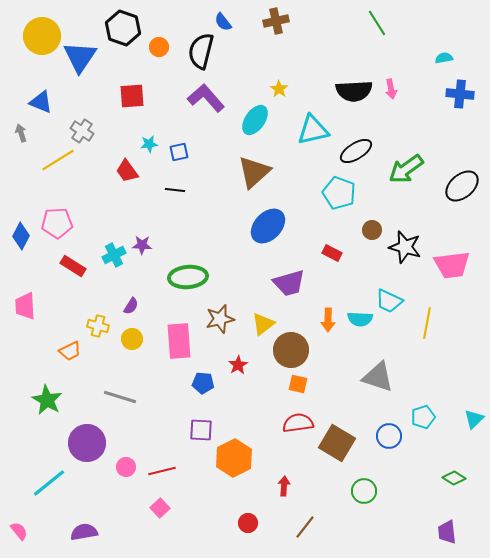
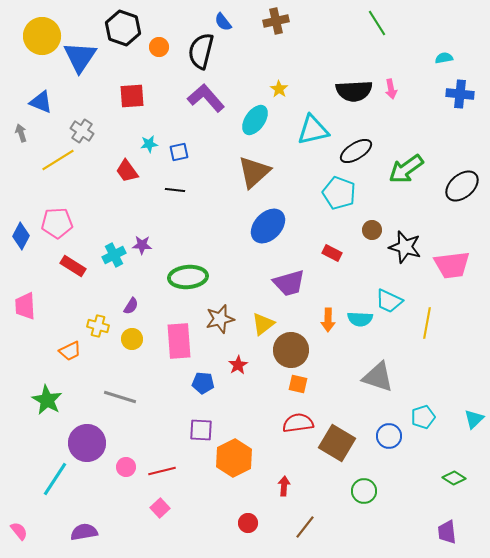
cyan line at (49, 483): moved 6 px right, 4 px up; rotated 18 degrees counterclockwise
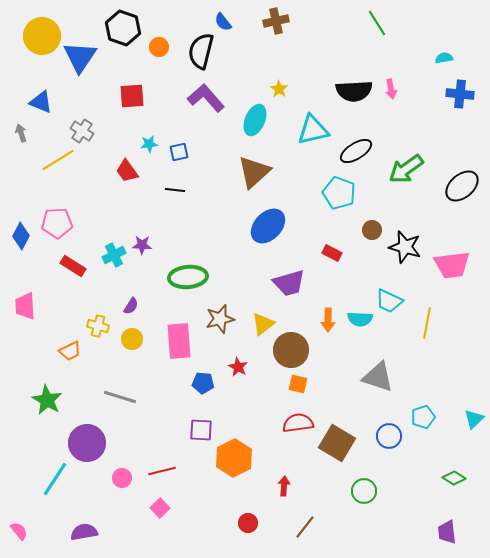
cyan ellipse at (255, 120): rotated 12 degrees counterclockwise
red star at (238, 365): moved 2 px down; rotated 12 degrees counterclockwise
pink circle at (126, 467): moved 4 px left, 11 px down
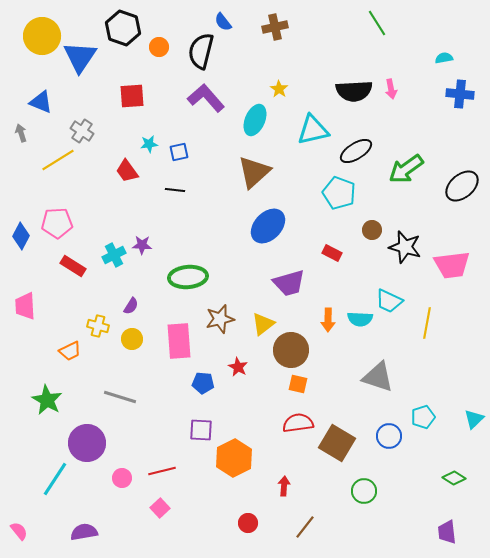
brown cross at (276, 21): moved 1 px left, 6 px down
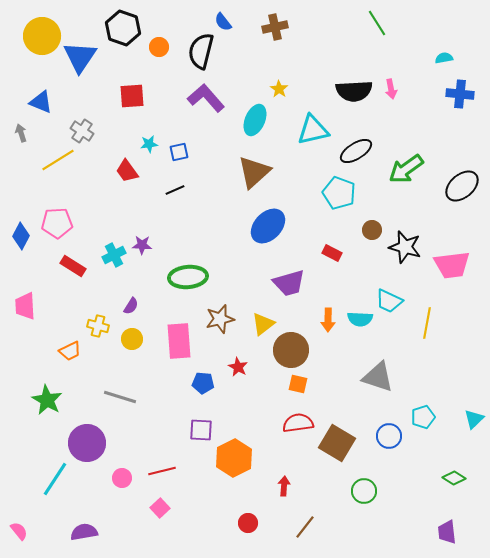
black line at (175, 190): rotated 30 degrees counterclockwise
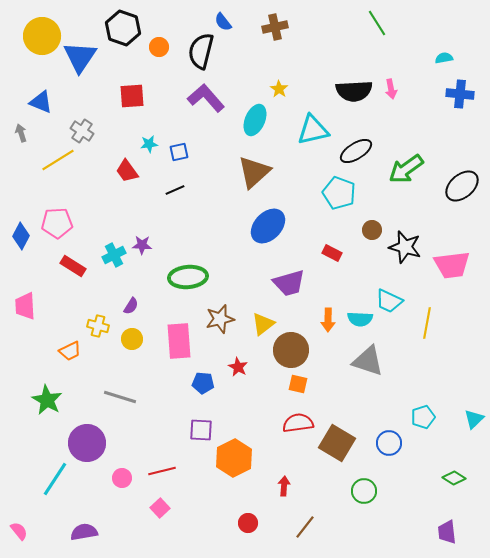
gray triangle at (378, 377): moved 10 px left, 16 px up
blue circle at (389, 436): moved 7 px down
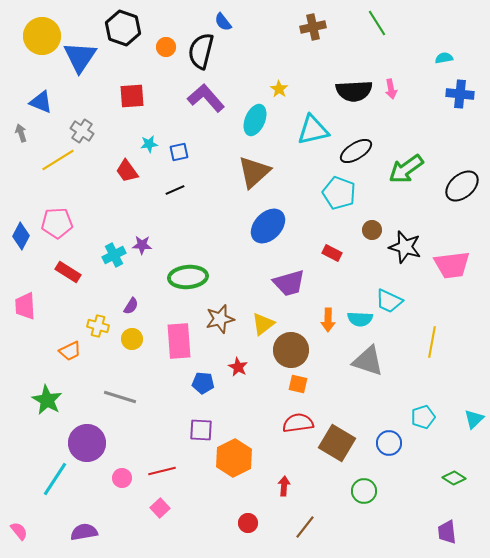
brown cross at (275, 27): moved 38 px right
orange circle at (159, 47): moved 7 px right
red rectangle at (73, 266): moved 5 px left, 6 px down
yellow line at (427, 323): moved 5 px right, 19 px down
